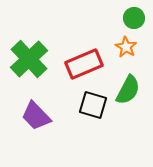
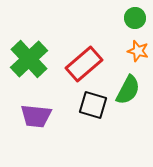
green circle: moved 1 px right
orange star: moved 12 px right, 4 px down; rotated 15 degrees counterclockwise
red rectangle: rotated 18 degrees counterclockwise
purple trapezoid: rotated 40 degrees counterclockwise
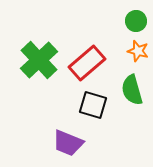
green circle: moved 1 px right, 3 px down
green cross: moved 10 px right, 1 px down
red rectangle: moved 3 px right, 1 px up
green semicircle: moved 4 px right; rotated 136 degrees clockwise
purple trapezoid: moved 32 px right, 27 px down; rotated 16 degrees clockwise
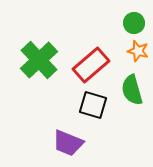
green circle: moved 2 px left, 2 px down
red rectangle: moved 4 px right, 2 px down
